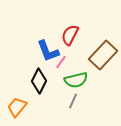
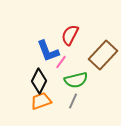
orange trapezoid: moved 24 px right, 6 px up; rotated 30 degrees clockwise
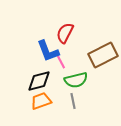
red semicircle: moved 5 px left, 2 px up
brown rectangle: rotated 20 degrees clockwise
pink line: rotated 64 degrees counterclockwise
black diamond: rotated 50 degrees clockwise
gray line: rotated 35 degrees counterclockwise
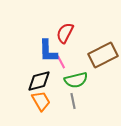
blue L-shape: rotated 20 degrees clockwise
orange trapezoid: rotated 80 degrees clockwise
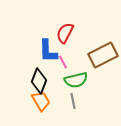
pink line: moved 2 px right
black diamond: rotated 55 degrees counterclockwise
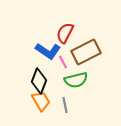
blue L-shape: rotated 55 degrees counterclockwise
brown rectangle: moved 17 px left, 3 px up
gray line: moved 8 px left, 4 px down
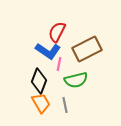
red semicircle: moved 8 px left, 1 px up
brown rectangle: moved 1 px right, 3 px up
pink line: moved 4 px left, 2 px down; rotated 40 degrees clockwise
orange trapezoid: moved 2 px down
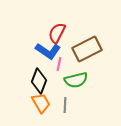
red semicircle: moved 1 px down
gray line: rotated 14 degrees clockwise
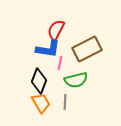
red semicircle: moved 1 px left, 3 px up
blue L-shape: moved 2 px up; rotated 25 degrees counterclockwise
pink line: moved 1 px right, 1 px up
gray line: moved 3 px up
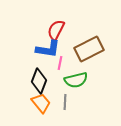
brown rectangle: moved 2 px right
orange trapezoid: rotated 10 degrees counterclockwise
